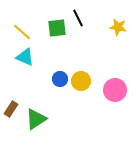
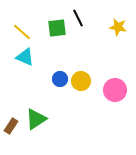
brown rectangle: moved 17 px down
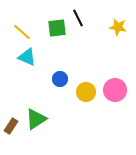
cyan triangle: moved 2 px right
yellow circle: moved 5 px right, 11 px down
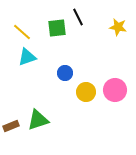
black line: moved 1 px up
cyan triangle: rotated 42 degrees counterclockwise
blue circle: moved 5 px right, 6 px up
green triangle: moved 2 px right, 1 px down; rotated 15 degrees clockwise
brown rectangle: rotated 35 degrees clockwise
